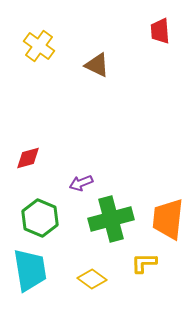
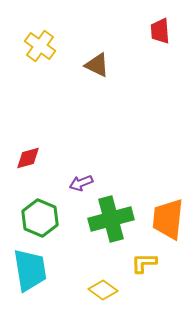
yellow cross: moved 1 px right
yellow diamond: moved 11 px right, 11 px down
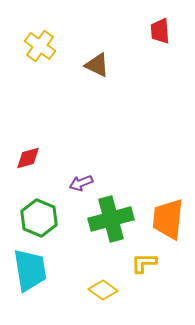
green hexagon: moved 1 px left
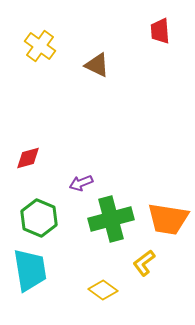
orange trapezoid: rotated 87 degrees counterclockwise
yellow L-shape: rotated 36 degrees counterclockwise
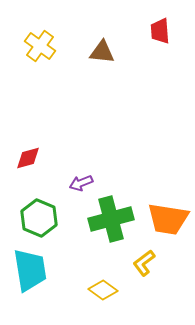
brown triangle: moved 5 px right, 13 px up; rotated 20 degrees counterclockwise
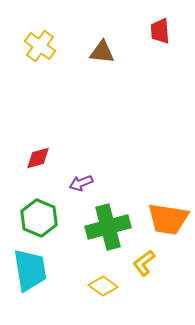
red diamond: moved 10 px right
green cross: moved 3 px left, 8 px down
yellow diamond: moved 4 px up
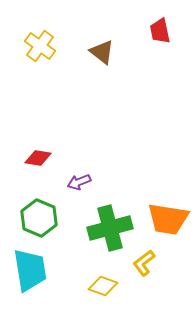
red trapezoid: rotated 8 degrees counterclockwise
brown triangle: rotated 32 degrees clockwise
red diamond: rotated 24 degrees clockwise
purple arrow: moved 2 px left, 1 px up
green cross: moved 2 px right, 1 px down
yellow diamond: rotated 16 degrees counterclockwise
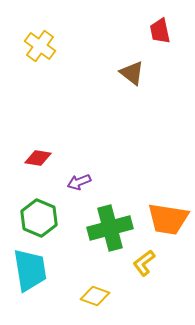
brown triangle: moved 30 px right, 21 px down
yellow diamond: moved 8 px left, 10 px down
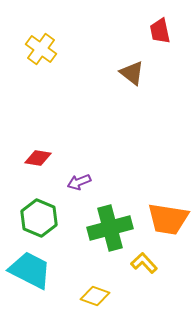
yellow cross: moved 1 px right, 3 px down
yellow L-shape: rotated 84 degrees clockwise
cyan trapezoid: rotated 54 degrees counterclockwise
